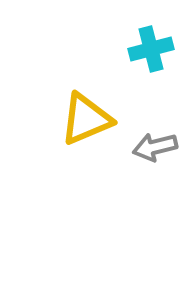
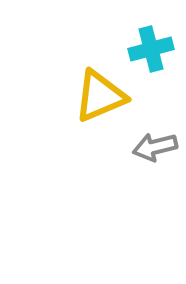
yellow triangle: moved 14 px right, 23 px up
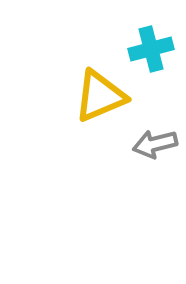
gray arrow: moved 3 px up
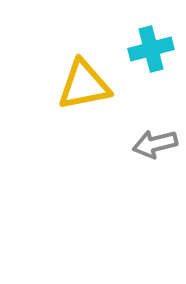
yellow triangle: moved 16 px left, 11 px up; rotated 12 degrees clockwise
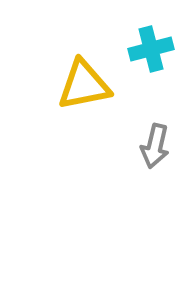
gray arrow: moved 2 px down; rotated 63 degrees counterclockwise
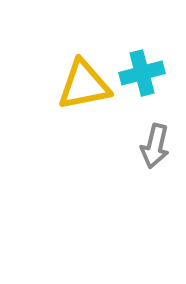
cyan cross: moved 9 px left, 24 px down
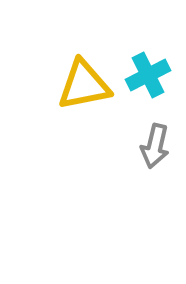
cyan cross: moved 6 px right, 2 px down; rotated 12 degrees counterclockwise
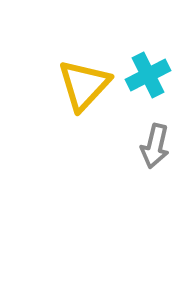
yellow triangle: rotated 36 degrees counterclockwise
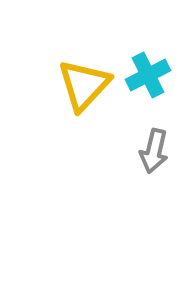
gray arrow: moved 1 px left, 5 px down
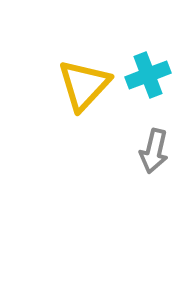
cyan cross: rotated 6 degrees clockwise
